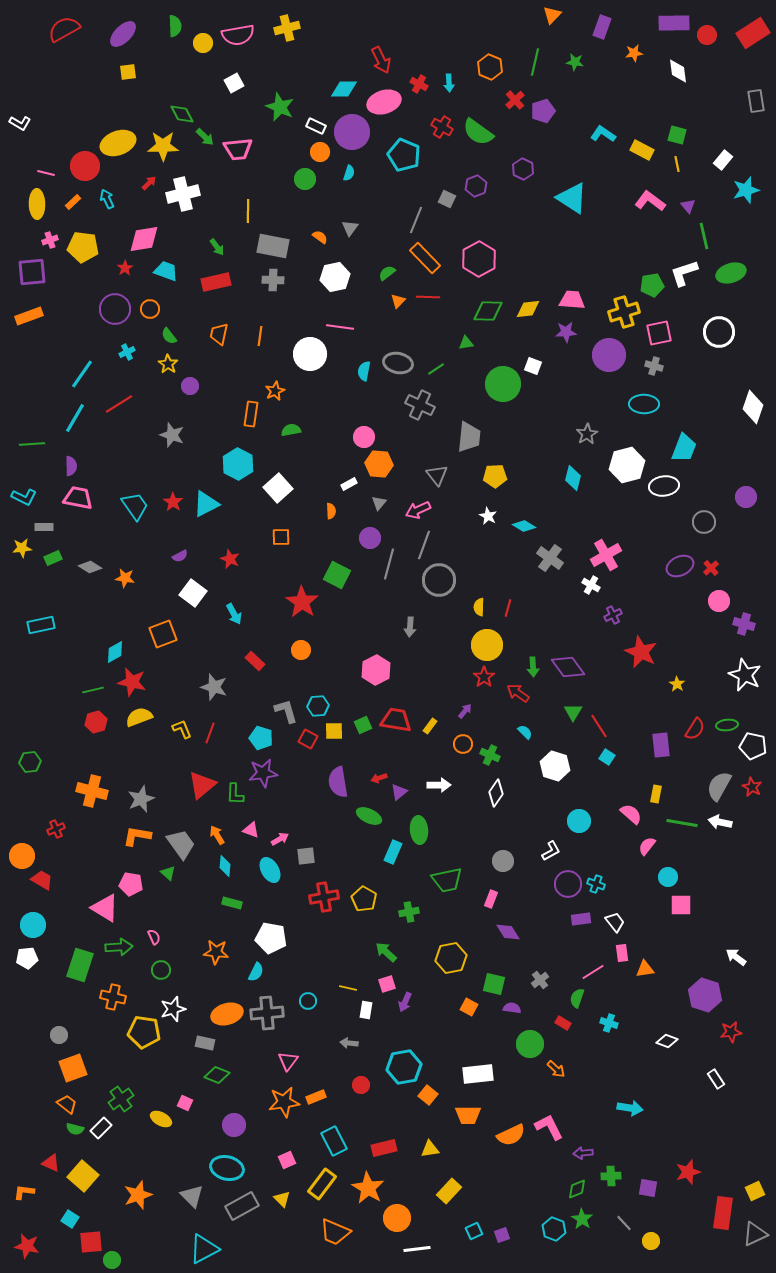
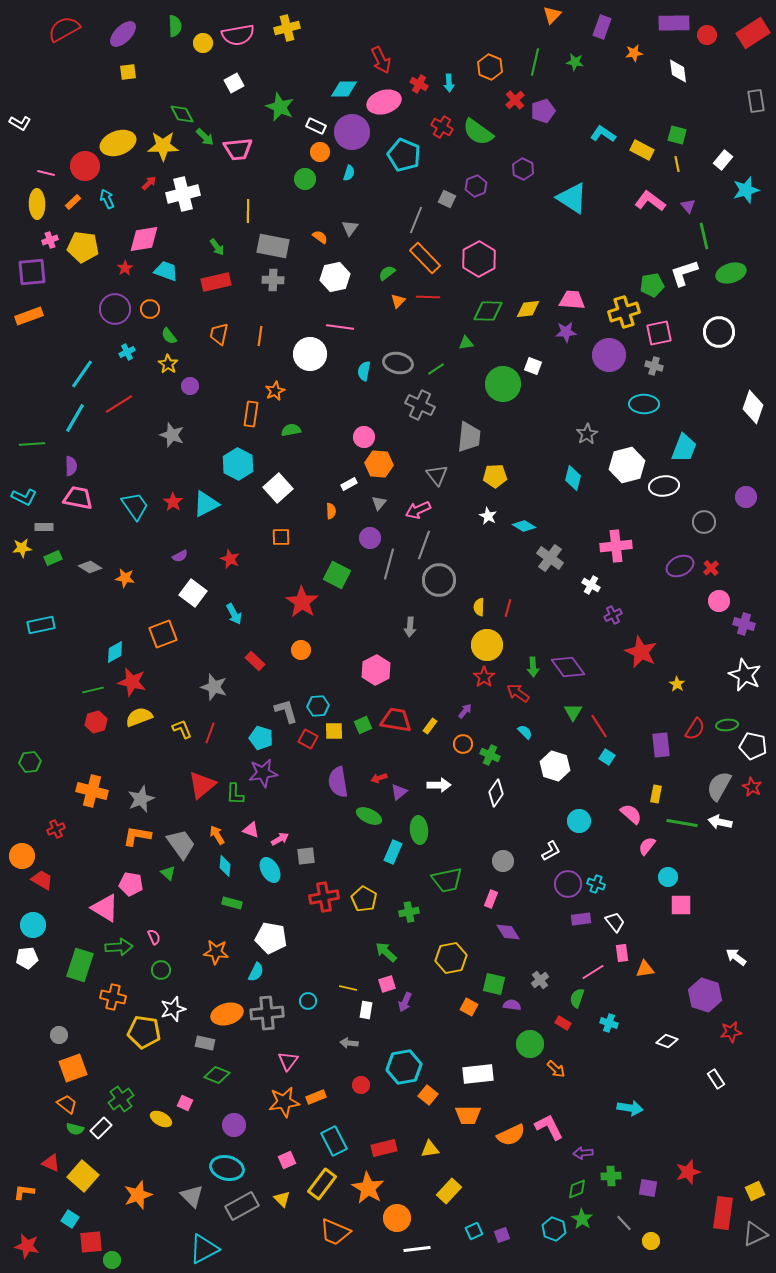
pink cross at (606, 555): moved 10 px right, 9 px up; rotated 24 degrees clockwise
purple semicircle at (512, 1008): moved 3 px up
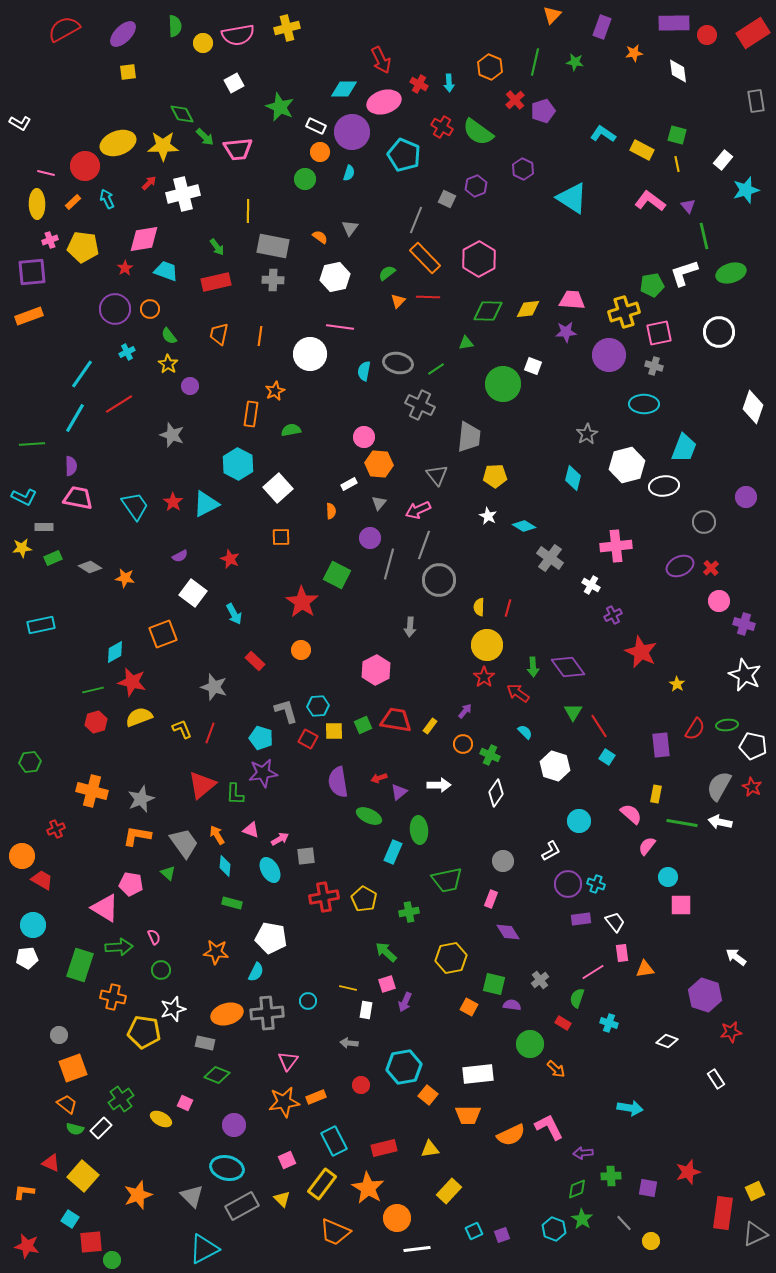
gray trapezoid at (181, 844): moved 3 px right, 1 px up
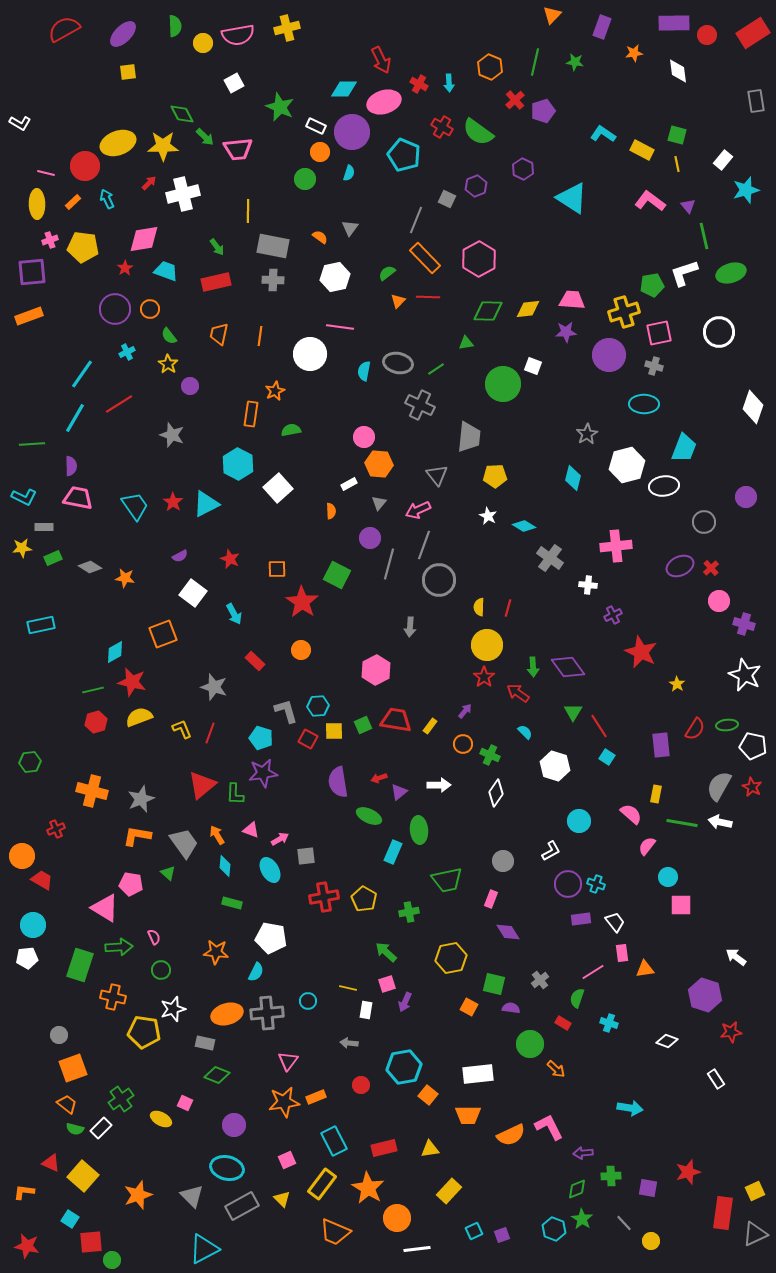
orange square at (281, 537): moved 4 px left, 32 px down
white cross at (591, 585): moved 3 px left; rotated 24 degrees counterclockwise
purple semicircle at (512, 1005): moved 1 px left, 3 px down
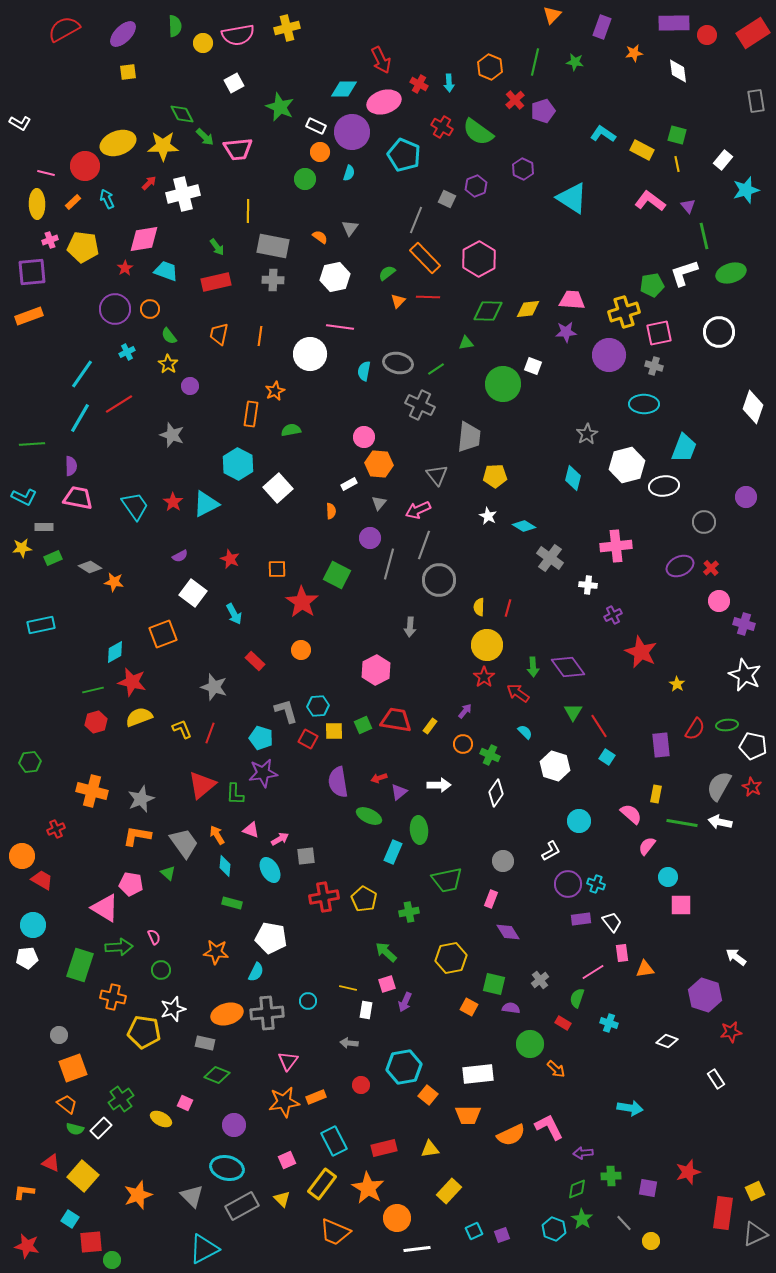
cyan line at (75, 418): moved 5 px right
orange star at (125, 578): moved 11 px left, 4 px down
white trapezoid at (615, 922): moved 3 px left
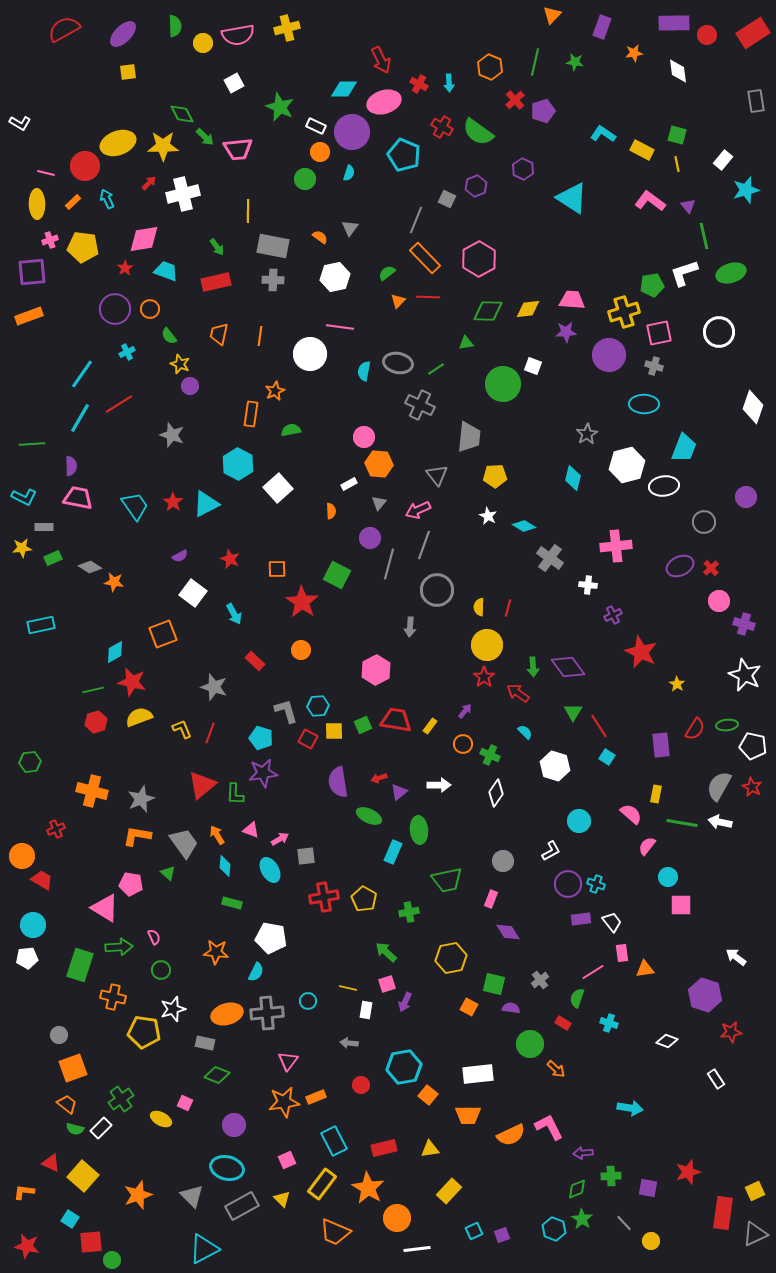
yellow star at (168, 364): moved 12 px right; rotated 12 degrees counterclockwise
gray circle at (439, 580): moved 2 px left, 10 px down
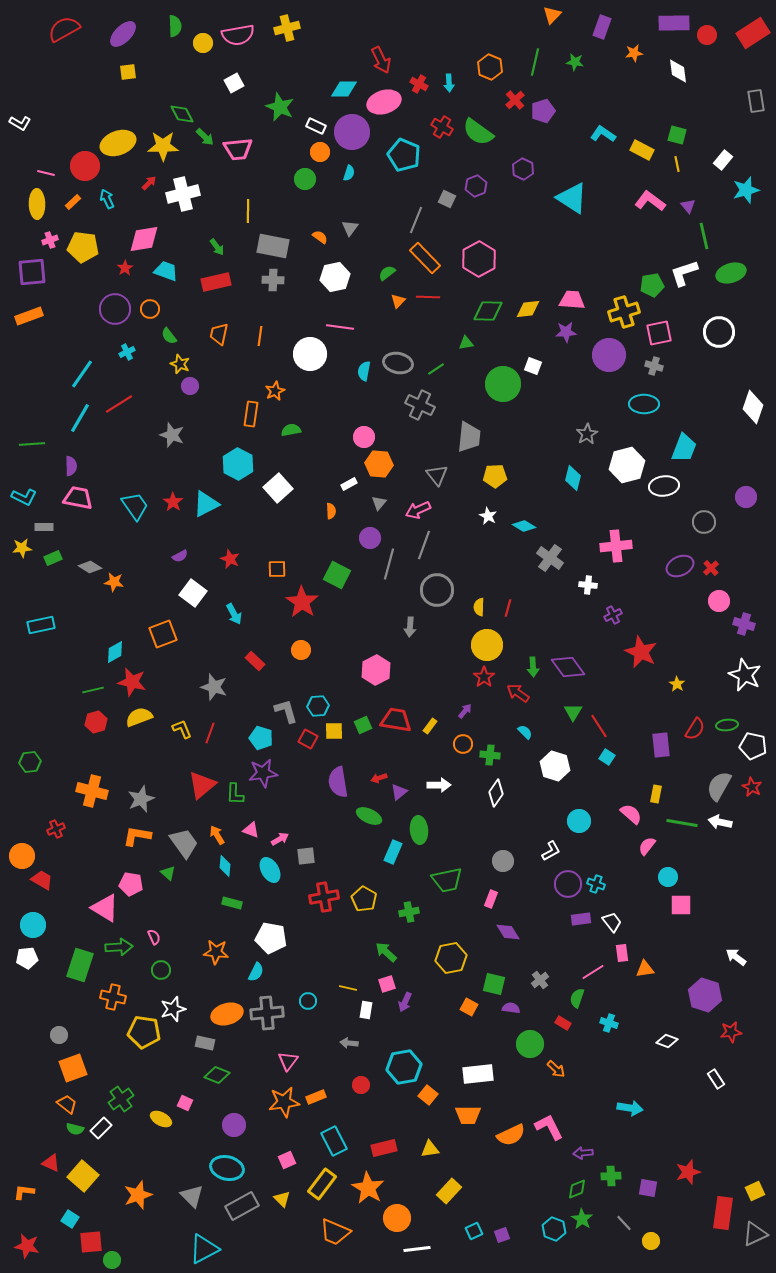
green cross at (490, 755): rotated 18 degrees counterclockwise
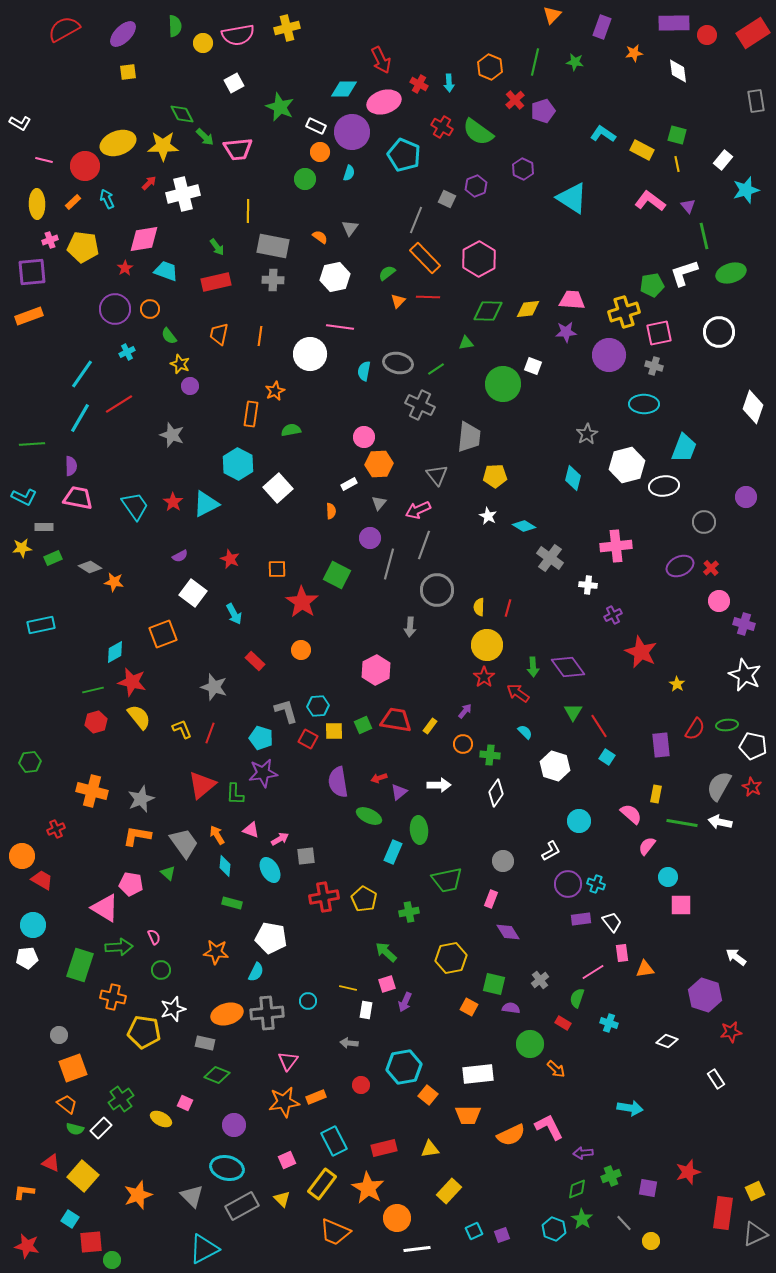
pink line at (46, 173): moved 2 px left, 13 px up
orange hexagon at (379, 464): rotated 8 degrees counterclockwise
yellow semicircle at (139, 717): rotated 72 degrees clockwise
green cross at (611, 1176): rotated 18 degrees counterclockwise
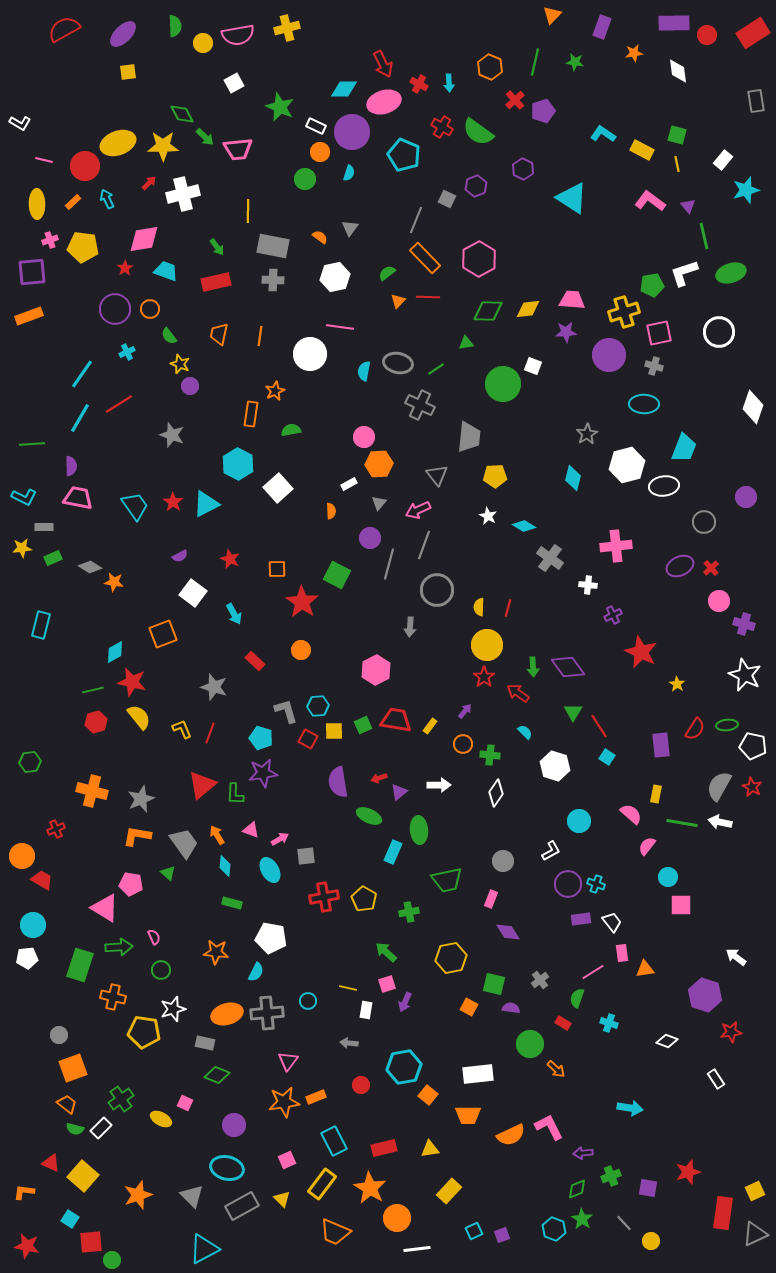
red arrow at (381, 60): moved 2 px right, 4 px down
cyan rectangle at (41, 625): rotated 64 degrees counterclockwise
orange star at (368, 1188): moved 2 px right
